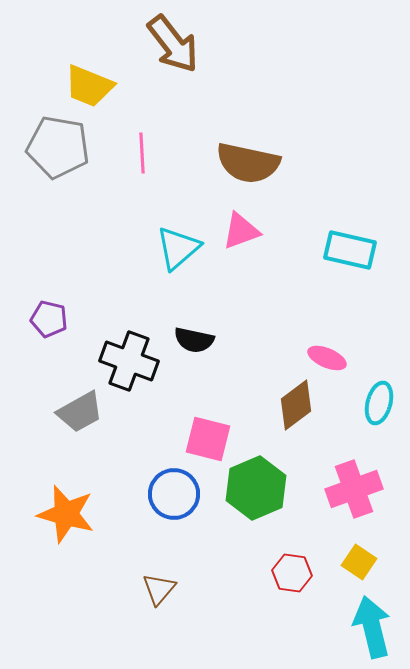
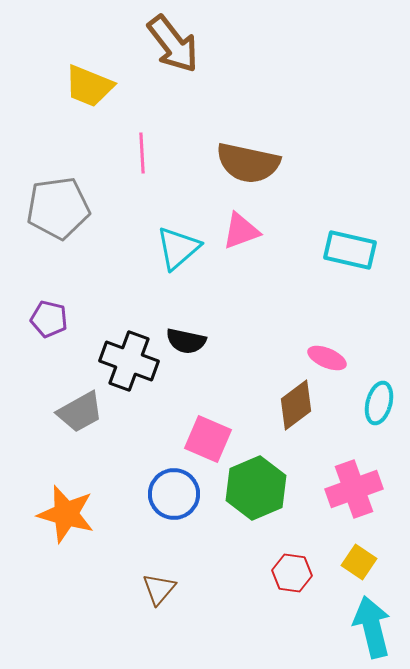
gray pentagon: moved 61 px down; rotated 18 degrees counterclockwise
black semicircle: moved 8 px left, 1 px down
pink square: rotated 9 degrees clockwise
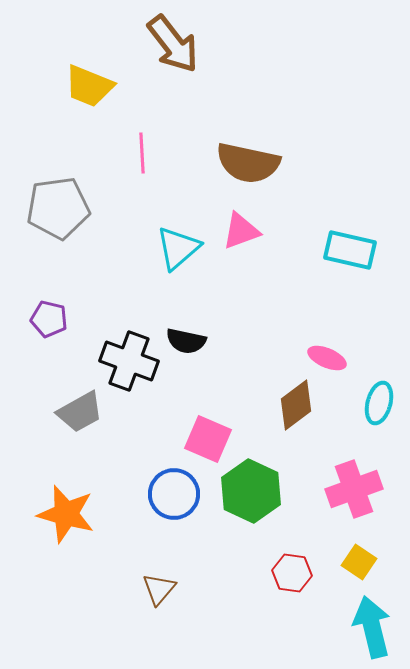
green hexagon: moved 5 px left, 3 px down; rotated 12 degrees counterclockwise
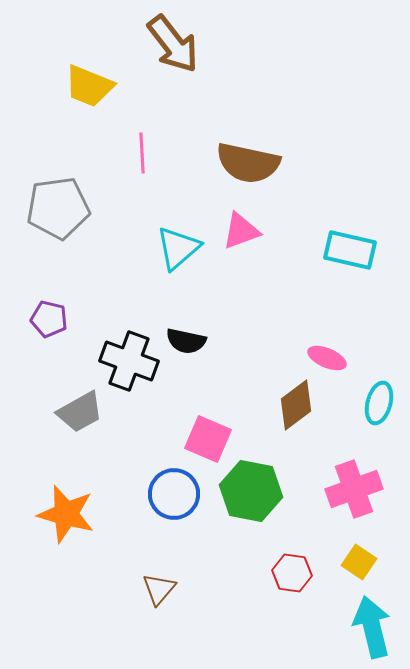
green hexagon: rotated 14 degrees counterclockwise
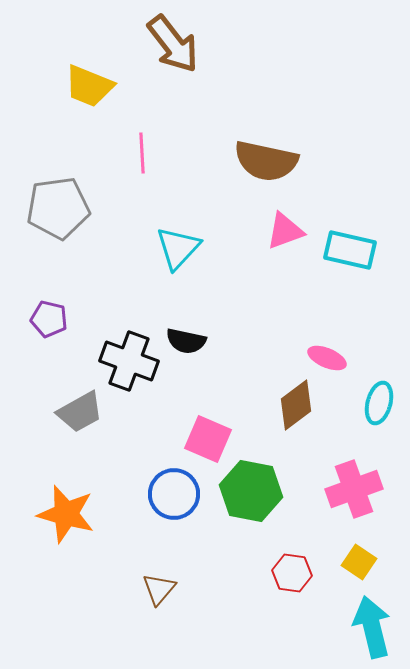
brown semicircle: moved 18 px right, 2 px up
pink triangle: moved 44 px right
cyan triangle: rotated 6 degrees counterclockwise
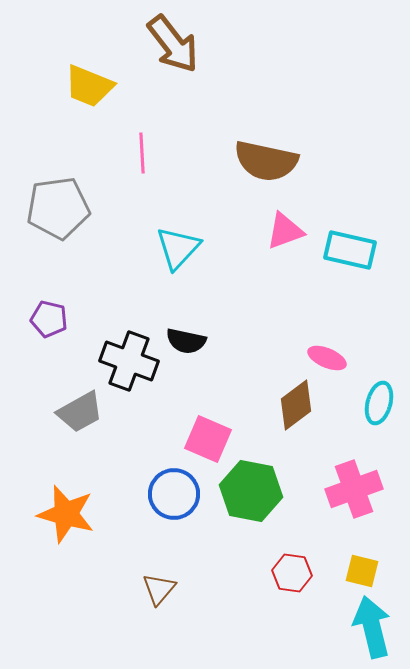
yellow square: moved 3 px right, 9 px down; rotated 20 degrees counterclockwise
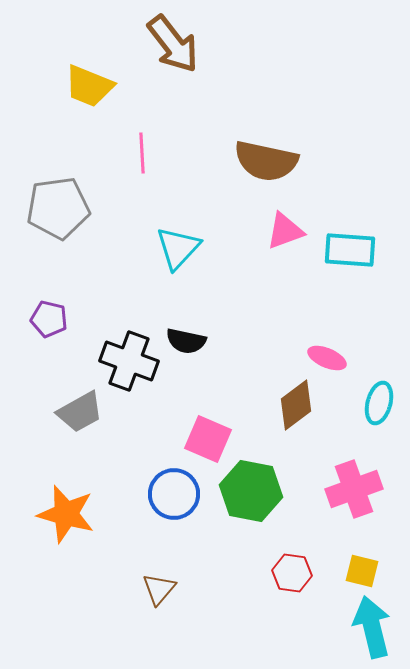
cyan rectangle: rotated 9 degrees counterclockwise
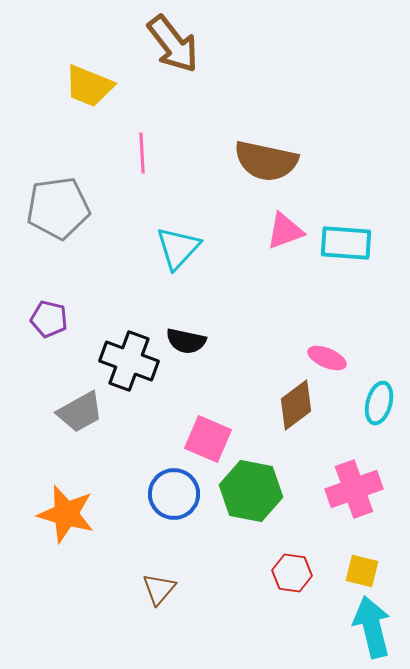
cyan rectangle: moved 4 px left, 7 px up
